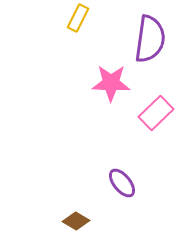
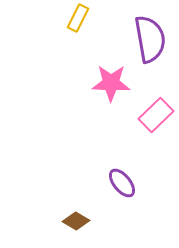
purple semicircle: rotated 18 degrees counterclockwise
pink rectangle: moved 2 px down
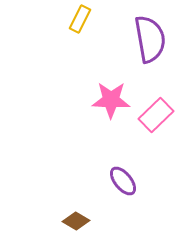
yellow rectangle: moved 2 px right, 1 px down
pink star: moved 17 px down
purple ellipse: moved 1 px right, 2 px up
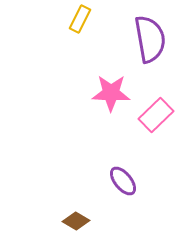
pink star: moved 7 px up
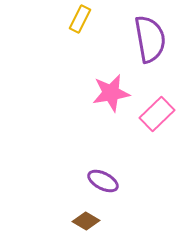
pink star: rotated 12 degrees counterclockwise
pink rectangle: moved 1 px right, 1 px up
purple ellipse: moved 20 px left; rotated 24 degrees counterclockwise
brown diamond: moved 10 px right
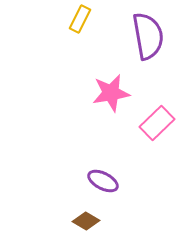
purple semicircle: moved 2 px left, 3 px up
pink rectangle: moved 9 px down
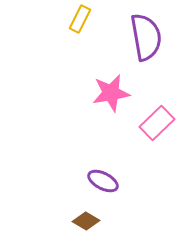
purple semicircle: moved 2 px left, 1 px down
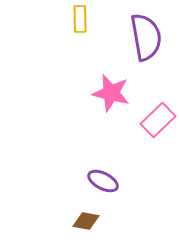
yellow rectangle: rotated 28 degrees counterclockwise
pink star: rotated 24 degrees clockwise
pink rectangle: moved 1 px right, 3 px up
brown diamond: rotated 20 degrees counterclockwise
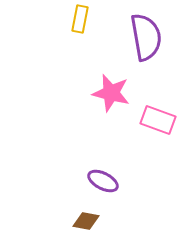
yellow rectangle: rotated 12 degrees clockwise
pink rectangle: rotated 64 degrees clockwise
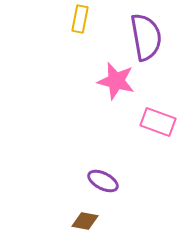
pink star: moved 5 px right, 12 px up
pink rectangle: moved 2 px down
brown diamond: moved 1 px left
